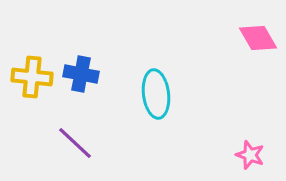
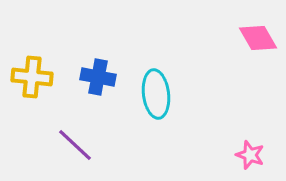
blue cross: moved 17 px right, 3 px down
purple line: moved 2 px down
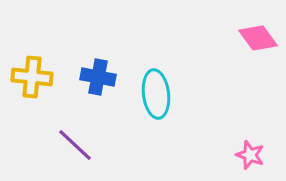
pink diamond: rotated 6 degrees counterclockwise
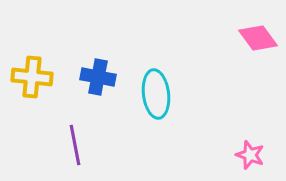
purple line: rotated 36 degrees clockwise
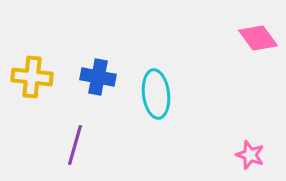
purple line: rotated 27 degrees clockwise
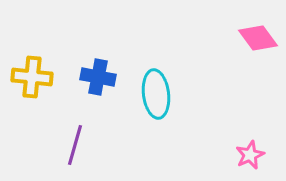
pink star: rotated 28 degrees clockwise
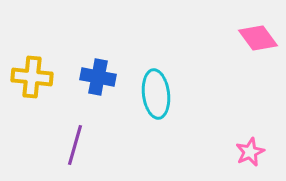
pink star: moved 3 px up
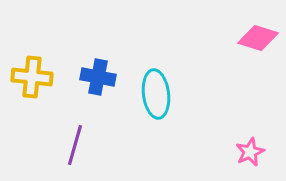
pink diamond: rotated 36 degrees counterclockwise
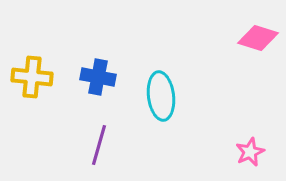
cyan ellipse: moved 5 px right, 2 px down
purple line: moved 24 px right
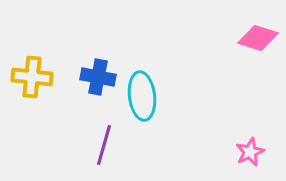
cyan ellipse: moved 19 px left
purple line: moved 5 px right
